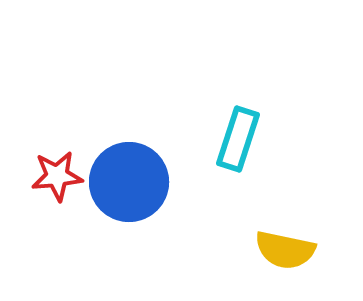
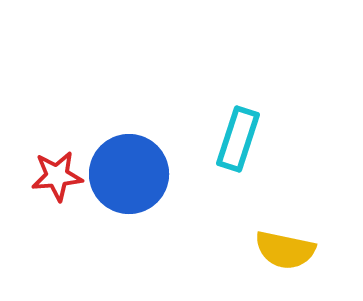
blue circle: moved 8 px up
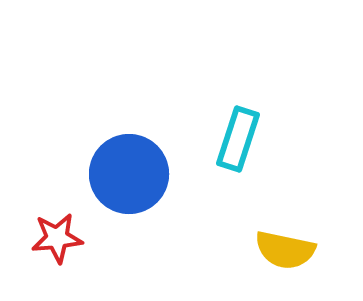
red star: moved 62 px down
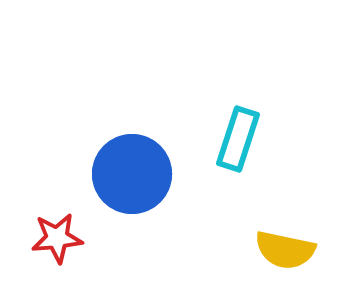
blue circle: moved 3 px right
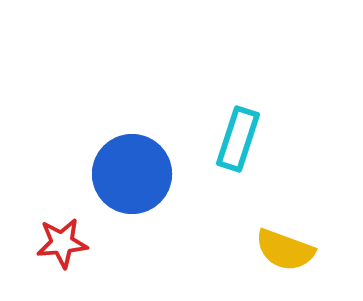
red star: moved 5 px right, 5 px down
yellow semicircle: rotated 8 degrees clockwise
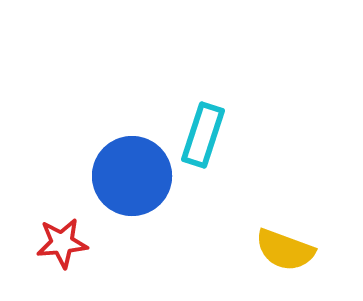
cyan rectangle: moved 35 px left, 4 px up
blue circle: moved 2 px down
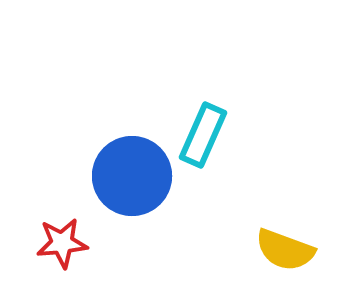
cyan rectangle: rotated 6 degrees clockwise
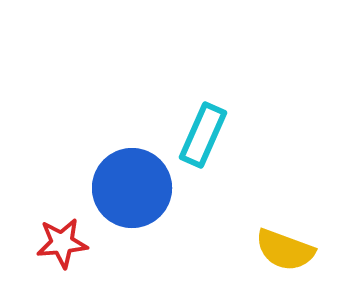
blue circle: moved 12 px down
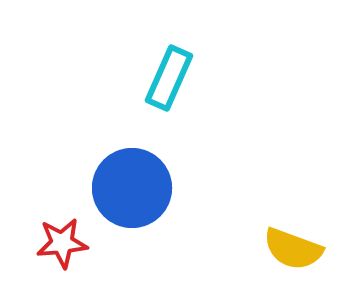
cyan rectangle: moved 34 px left, 57 px up
yellow semicircle: moved 8 px right, 1 px up
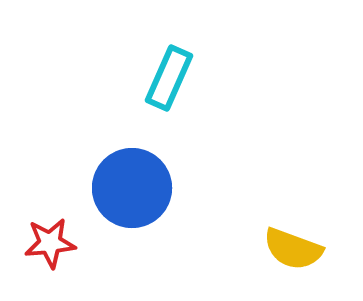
red star: moved 12 px left
